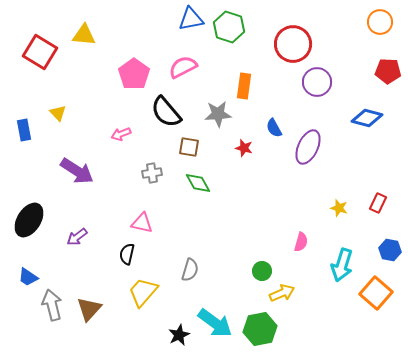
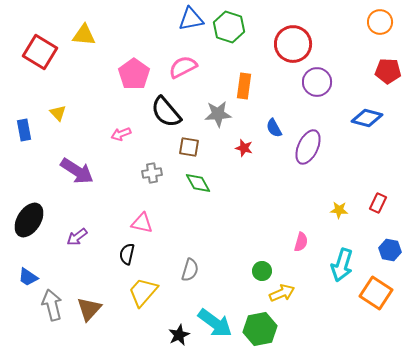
yellow star at (339, 208): moved 2 px down; rotated 12 degrees counterclockwise
orange square at (376, 293): rotated 8 degrees counterclockwise
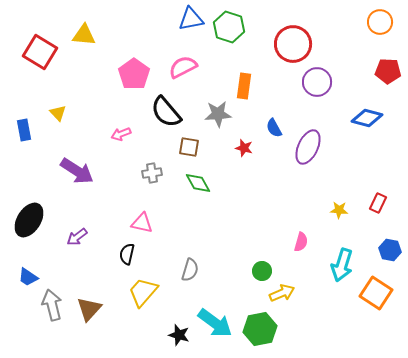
black star at (179, 335): rotated 30 degrees counterclockwise
